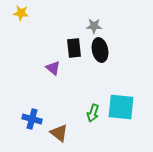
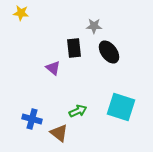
black ellipse: moved 9 px right, 2 px down; rotated 25 degrees counterclockwise
cyan square: rotated 12 degrees clockwise
green arrow: moved 15 px left, 2 px up; rotated 132 degrees counterclockwise
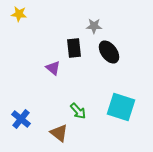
yellow star: moved 2 px left, 1 px down
green arrow: rotated 72 degrees clockwise
blue cross: moved 11 px left; rotated 24 degrees clockwise
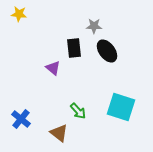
black ellipse: moved 2 px left, 1 px up
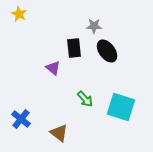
yellow star: rotated 21 degrees clockwise
green arrow: moved 7 px right, 12 px up
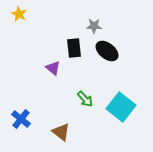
black ellipse: rotated 15 degrees counterclockwise
cyan square: rotated 20 degrees clockwise
brown triangle: moved 2 px right, 1 px up
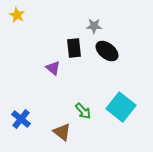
yellow star: moved 2 px left, 1 px down
green arrow: moved 2 px left, 12 px down
brown triangle: moved 1 px right
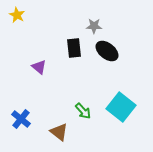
purple triangle: moved 14 px left, 1 px up
brown triangle: moved 3 px left
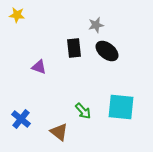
yellow star: rotated 21 degrees counterclockwise
gray star: moved 2 px right, 1 px up; rotated 14 degrees counterclockwise
purple triangle: rotated 21 degrees counterclockwise
cyan square: rotated 32 degrees counterclockwise
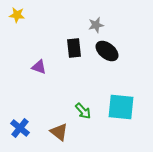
blue cross: moved 1 px left, 9 px down
